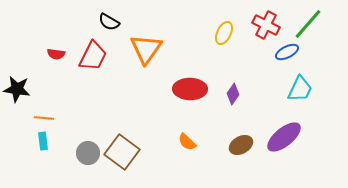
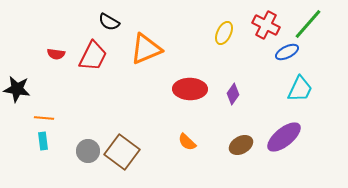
orange triangle: rotated 32 degrees clockwise
gray circle: moved 2 px up
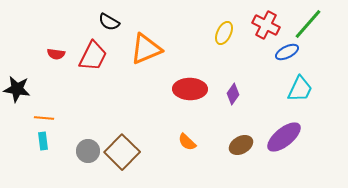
brown square: rotated 8 degrees clockwise
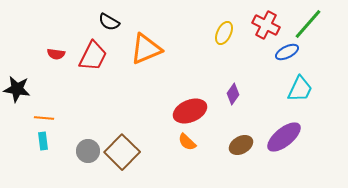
red ellipse: moved 22 px down; rotated 24 degrees counterclockwise
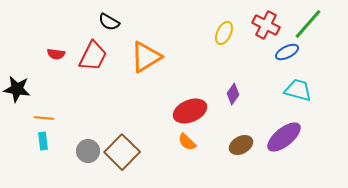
orange triangle: moved 8 px down; rotated 8 degrees counterclockwise
cyan trapezoid: moved 2 px left, 1 px down; rotated 100 degrees counterclockwise
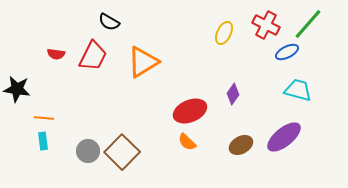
orange triangle: moved 3 px left, 5 px down
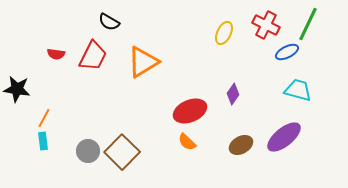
green line: rotated 16 degrees counterclockwise
orange line: rotated 66 degrees counterclockwise
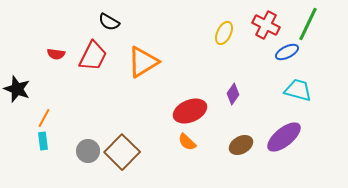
black star: rotated 12 degrees clockwise
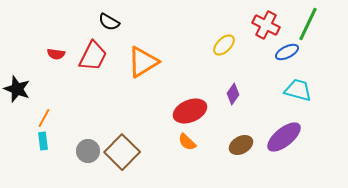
yellow ellipse: moved 12 px down; rotated 20 degrees clockwise
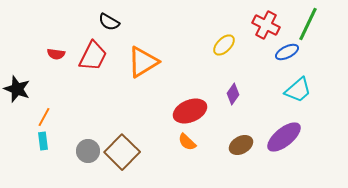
cyan trapezoid: rotated 124 degrees clockwise
orange line: moved 1 px up
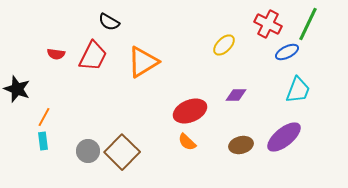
red cross: moved 2 px right, 1 px up
cyan trapezoid: rotated 28 degrees counterclockwise
purple diamond: moved 3 px right, 1 px down; rotated 55 degrees clockwise
brown ellipse: rotated 15 degrees clockwise
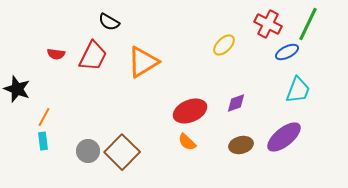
purple diamond: moved 8 px down; rotated 20 degrees counterclockwise
